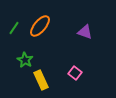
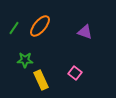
green star: rotated 28 degrees counterclockwise
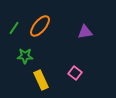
purple triangle: rotated 28 degrees counterclockwise
green star: moved 4 px up
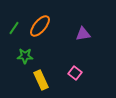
purple triangle: moved 2 px left, 2 px down
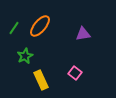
green star: rotated 28 degrees counterclockwise
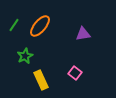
green line: moved 3 px up
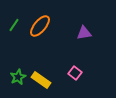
purple triangle: moved 1 px right, 1 px up
green star: moved 7 px left, 21 px down
yellow rectangle: rotated 30 degrees counterclockwise
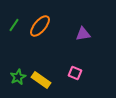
purple triangle: moved 1 px left, 1 px down
pink square: rotated 16 degrees counterclockwise
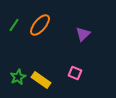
orange ellipse: moved 1 px up
purple triangle: rotated 35 degrees counterclockwise
